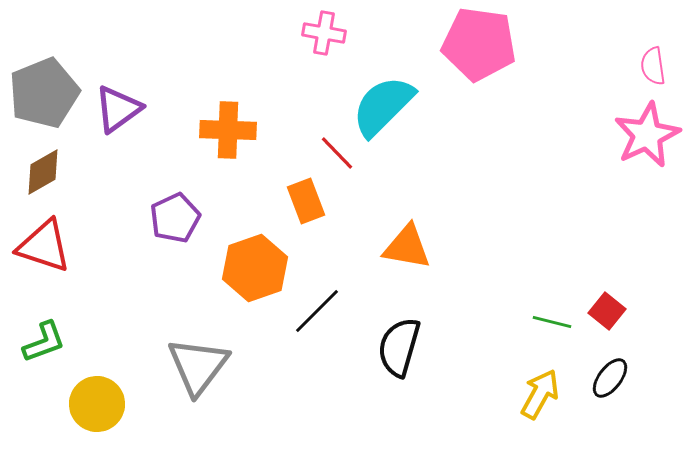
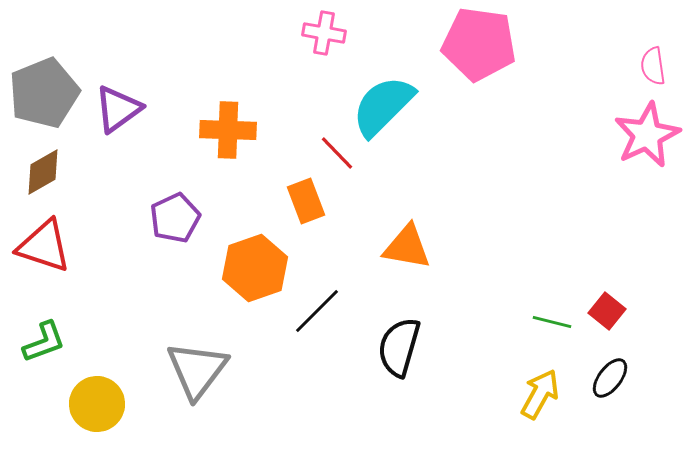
gray triangle: moved 1 px left, 4 px down
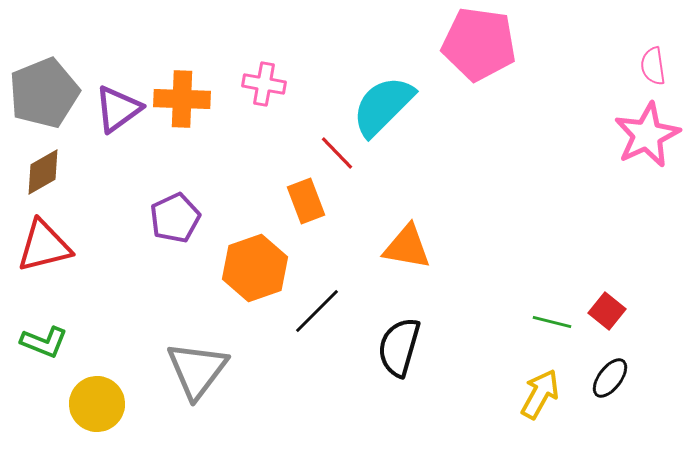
pink cross: moved 60 px left, 51 px down
orange cross: moved 46 px left, 31 px up
red triangle: rotated 32 degrees counterclockwise
green L-shape: rotated 42 degrees clockwise
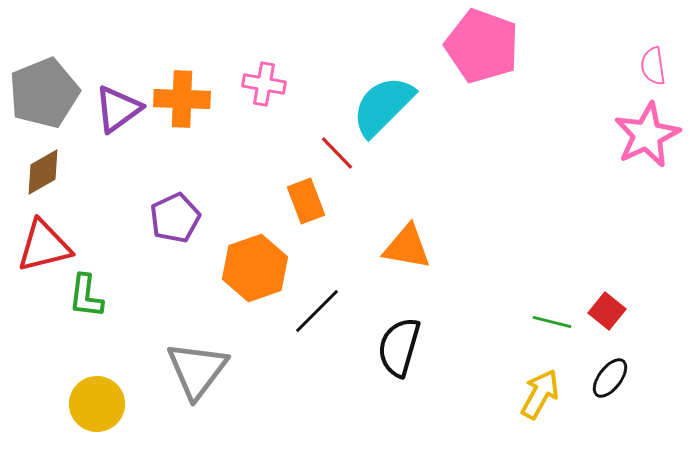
pink pentagon: moved 3 px right, 2 px down; rotated 12 degrees clockwise
green L-shape: moved 42 px right, 46 px up; rotated 75 degrees clockwise
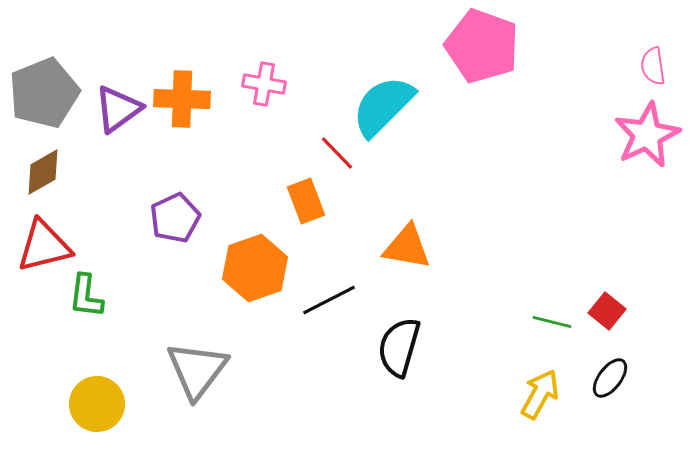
black line: moved 12 px right, 11 px up; rotated 18 degrees clockwise
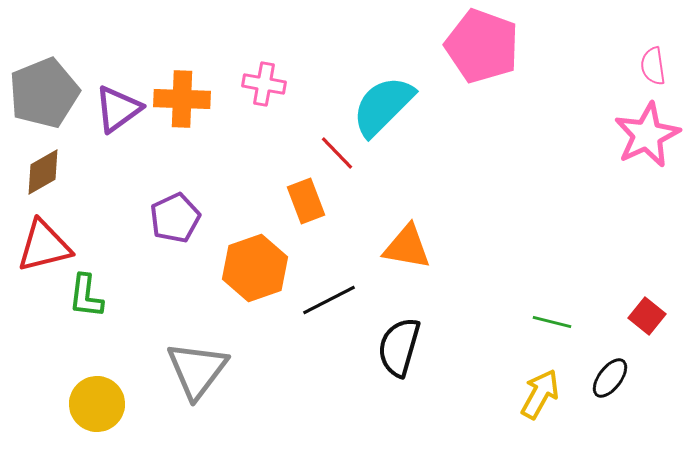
red square: moved 40 px right, 5 px down
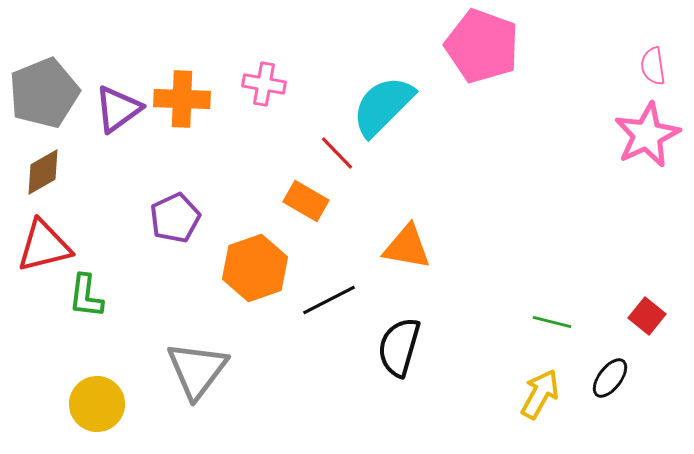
orange rectangle: rotated 39 degrees counterclockwise
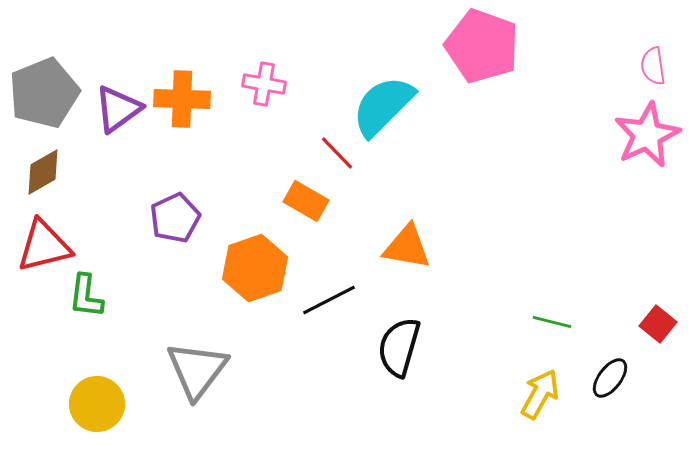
red square: moved 11 px right, 8 px down
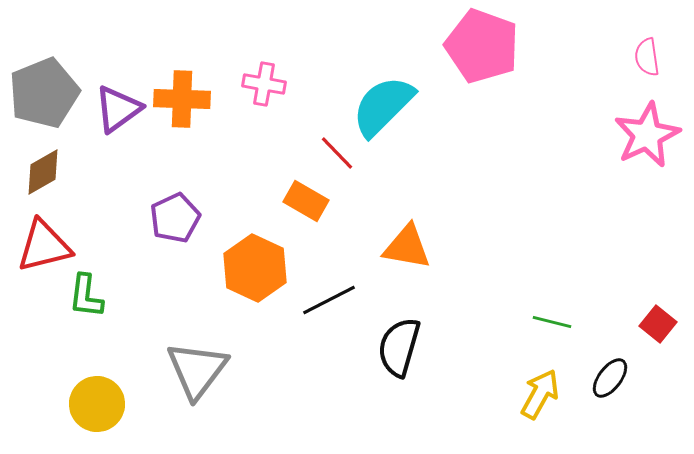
pink semicircle: moved 6 px left, 9 px up
orange hexagon: rotated 16 degrees counterclockwise
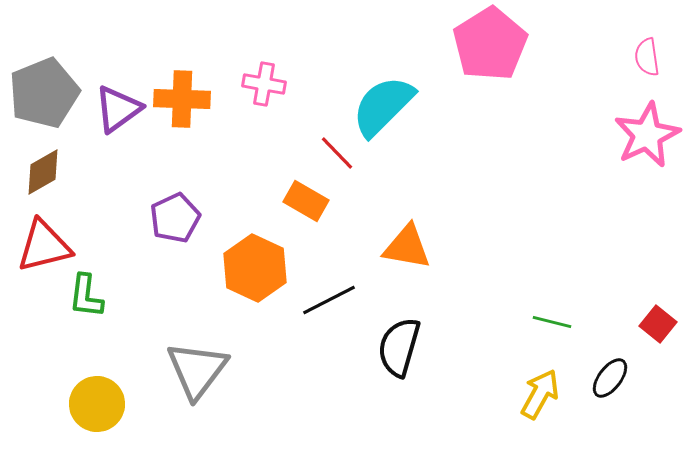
pink pentagon: moved 8 px right, 2 px up; rotated 20 degrees clockwise
